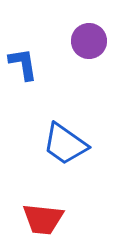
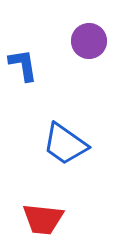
blue L-shape: moved 1 px down
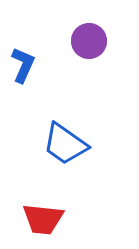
blue L-shape: rotated 33 degrees clockwise
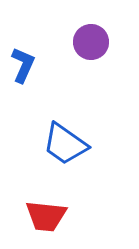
purple circle: moved 2 px right, 1 px down
red trapezoid: moved 3 px right, 3 px up
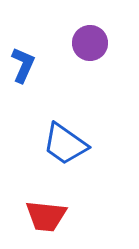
purple circle: moved 1 px left, 1 px down
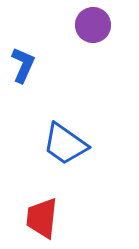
purple circle: moved 3 px right, 18 px up
red trapezoid: moved 4 px left, 2 px down; rotated 90 degrees clockwise
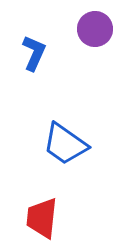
purple circle: moved 2 px right, 4 px down
blue L-shape: moved 11 px right, 12 px up
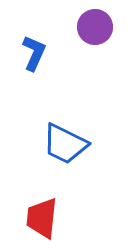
purple circle: moved 2 px up
blue trapezoid: rotated 9 degrees counterclockwise
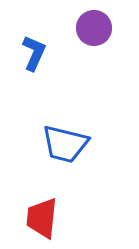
purple circle: moved 1 px left, 1 px down
blue trapezoid: rotated 12 degrees counterclockwise
